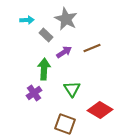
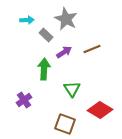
brown line: moved 1 px down
purple cross: moved 10 px left, 7 px down
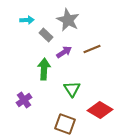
gray star: moved 2 px right, 1 px down
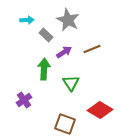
green triangle: moved 1 px left, 6 px up
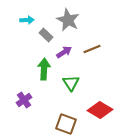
brown square: moved 1 px right
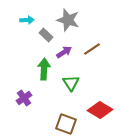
gray star: rotated 10 degrees counterclockwise
brown line: rotated 12 degrees counterclockwise
purple cross: moved 2 px up
